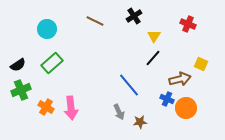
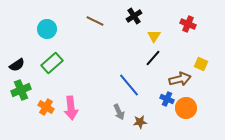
black semicircle: moved 1 px left
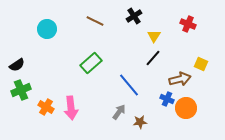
green rectangle: moved 39 px right
gray arrow: rotated 119 degrees counterclockwise
